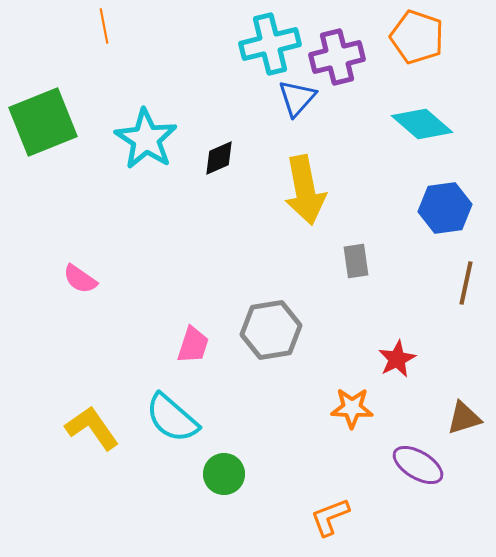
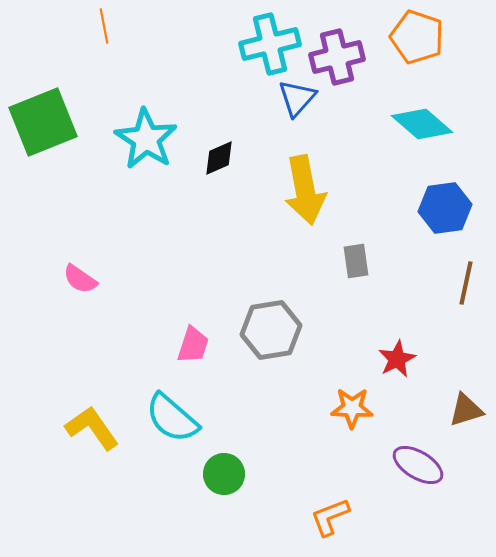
brown triangle: moved 2 px right, 8 px up
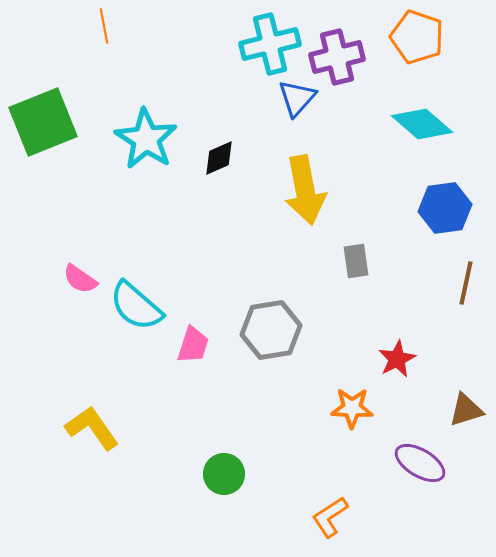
cyan semicircle: moved 36 px left, 112 px up
purple ellipse: moved 2 px right, 2 px up
orange L-shape: rotated 12 degrees counterclockwise
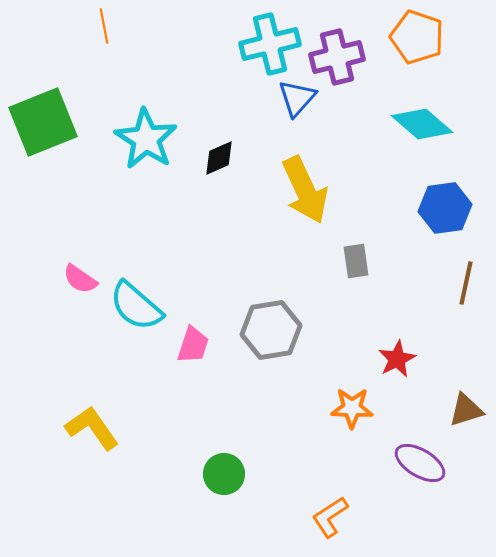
yellow arrow: rotated 14 degrees counterclockwise
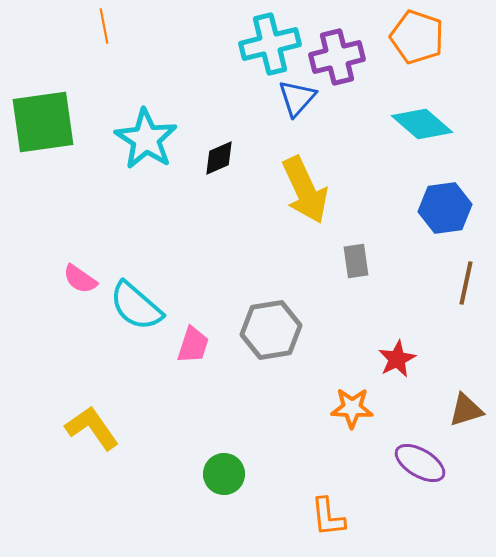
green square: rotated 14 degrees clockwise
orange L-shape: moved 2 px left; rotated 63 degrees counterclockwise
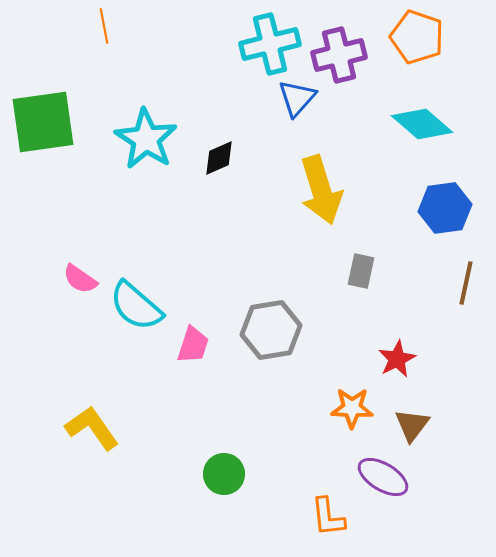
purple cross: moved 2 px right, 2 px up
yellow arrow: moved 16 px right; rotated 8 degrees clockwise
gray rectangle: moved 5 px right, 10 px down; rotated 20 degrees clockwise
brown triangle: moved 54 px left, 15 px down; rotated 36 degrees counterclockwise
purple ellipse: moved 37 px left, 14 px down
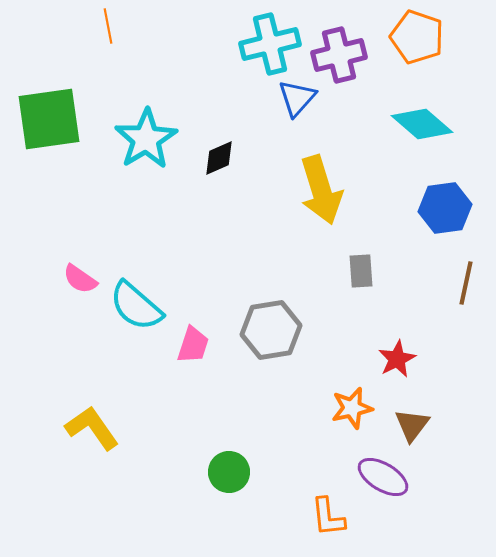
orange line: moved 4 px right
green square: moved 6 px right, 3 px up
cyan star: rotated 8 degrees clockwise
gray rectangle: rotated 16 degrees counterclockwise
orange star: rotated 15 degrees counterclockwise
green circle: moved 5 px right, 2 px up
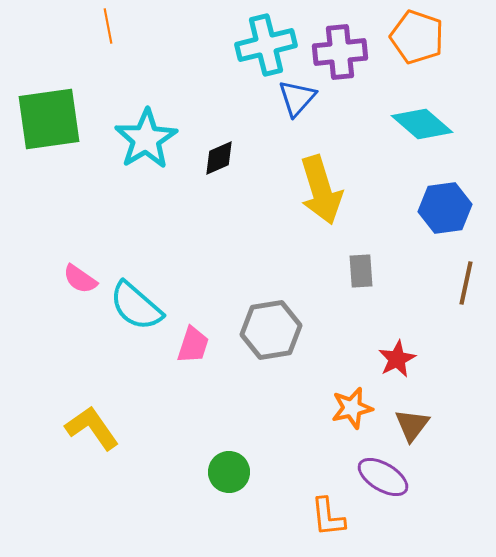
cyan cross: moved 4 px left, 1 px down
purple cross: moved 1 px right, 3 px up; rotated 8 degrees clockwise
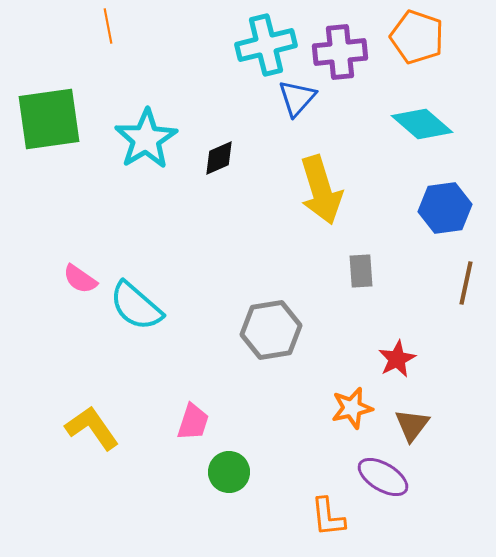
pink trapezoid: moved 77 px down
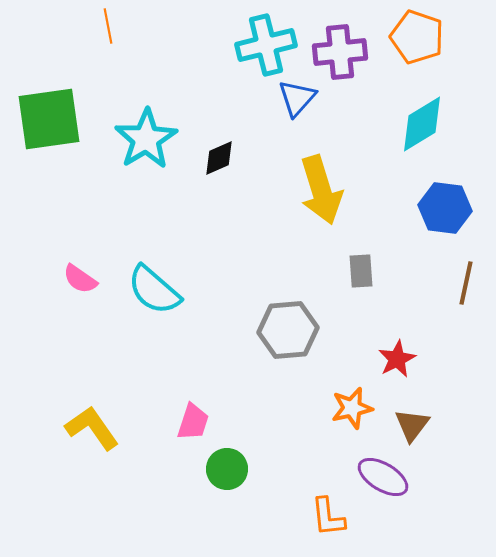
cyan diamond: rotated 72 degrees counterclockwise
blue hexagon: rotated 15 degrees clockwise
cyan semicircle: moved 18 px right, 16 px up
gray hexagon: moved 17 px right; rotated 4 degrees clockwise
green circle: moved 2 px left, 3 px up
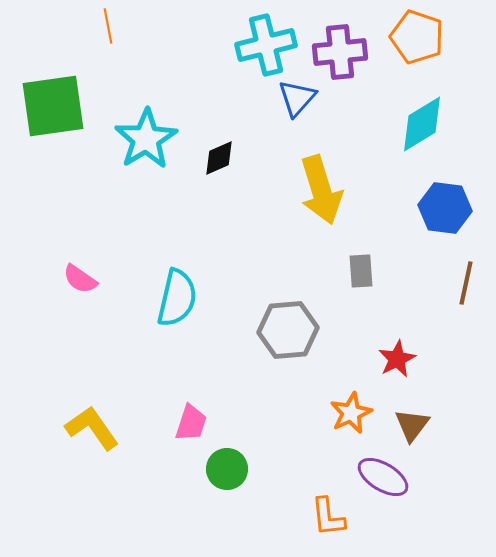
green square: moved 4 px right, 13 px up
cyan semicircle: moved 23 px right, 8 px down; rotated 118 degrees counterclockwise
orange star: moved 1 px left, 5 px down; rotated 12 degrees counterclockwise
pink trapezoid: moved 2 px left, 1 px down
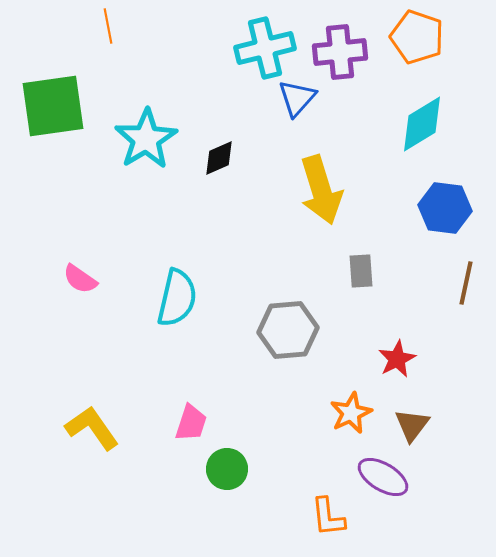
cyan cross: moved 1 px left, 3 px down
